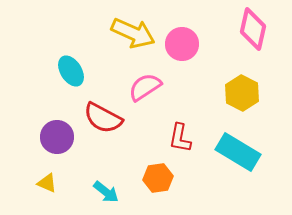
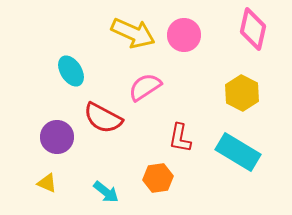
pink circle: moved 2 px right, 9 px up
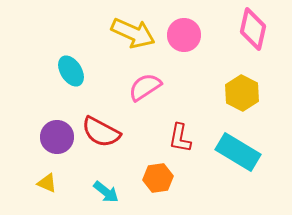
red semicircle: moved 2 px left, 14 px down
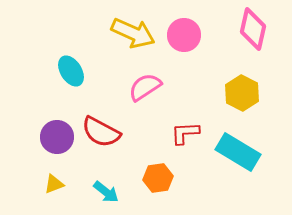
red L-shape: moved 5 px right, 5 px up; rotated 76 degrees clockwise
yellow triangle: moved 7 px right, 1 px down; rotated 45 degrees counterclockwise
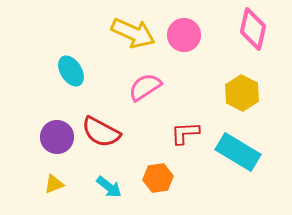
cyan arrow: moved 3 px right, 5 px up
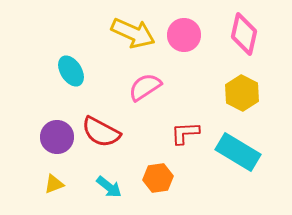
pink diamond: moved 9 px left, 5 px down
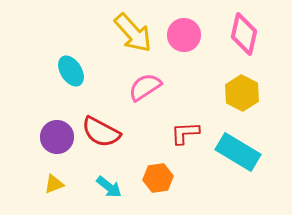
yellow arrow: rotated 24 degrees clockwise
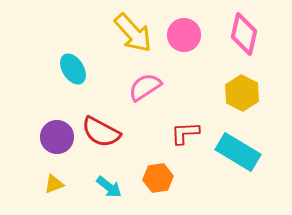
cyan ellipse: moved 2 px right, 2 px up
